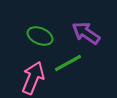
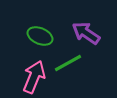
pink arrow: moved 1 px right, 1 px up
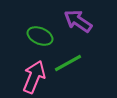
purple arrow: moved 8 px left, 12 px up
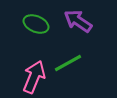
green ellipse: moved 4 px left, 12 px up
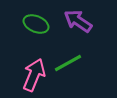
pink arrow: moved 2 px up
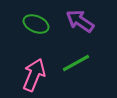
purple arrow: moved 2 px right
green line: moved 8 px right
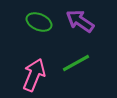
green ellipse: moved 3 px right, 2 px up
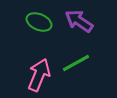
purple arrow: moved 1 px left
pink arrow: moved 5 px right
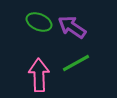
purple arrow: moved 7 px left, 6 px down
pink arrow: rotated 24 degrees counterclockwise
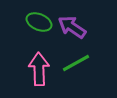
pink arrow: moved 6 px up
